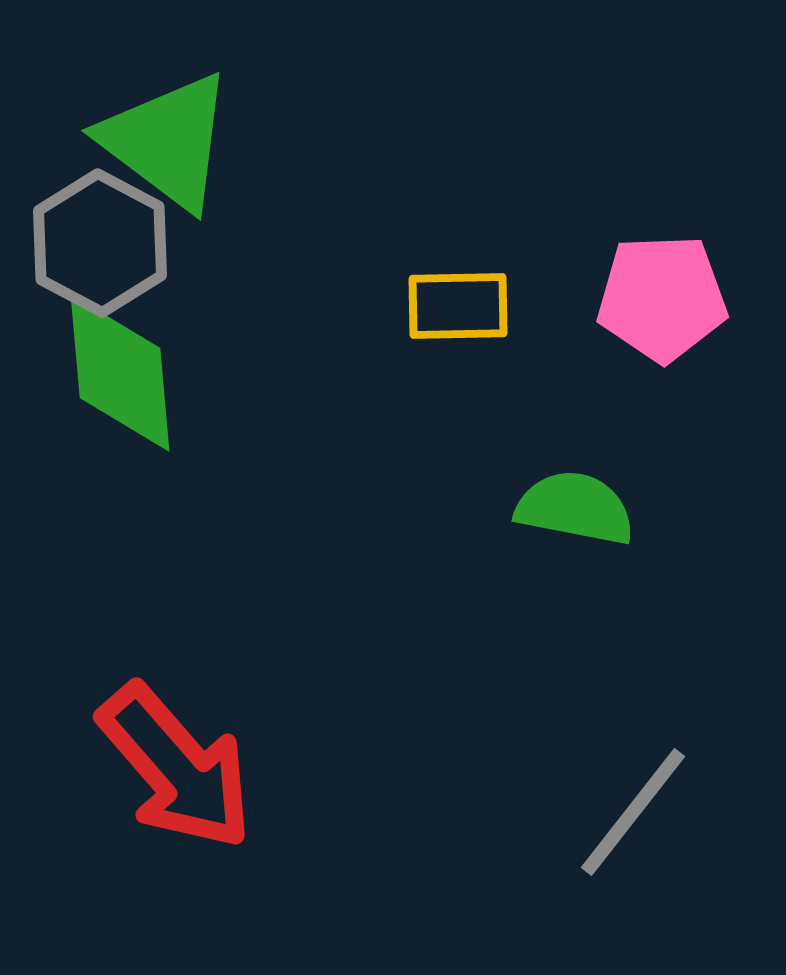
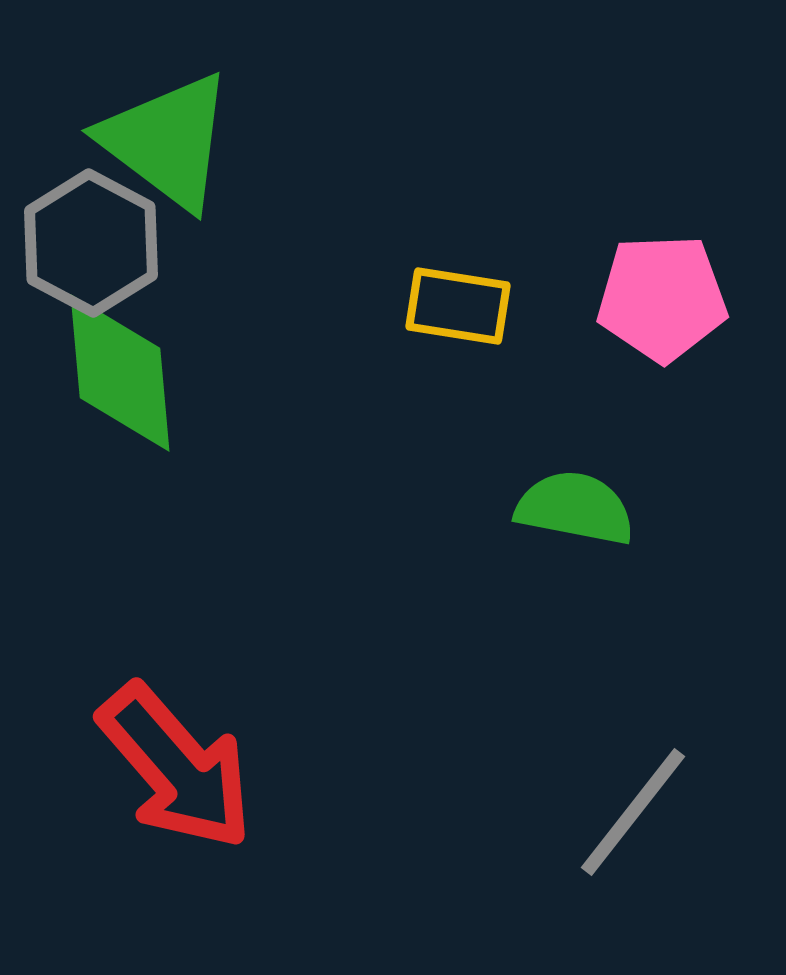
gray hexagon: moved 9 px left
yellow rectangle: rotated 10 degrees clockwise
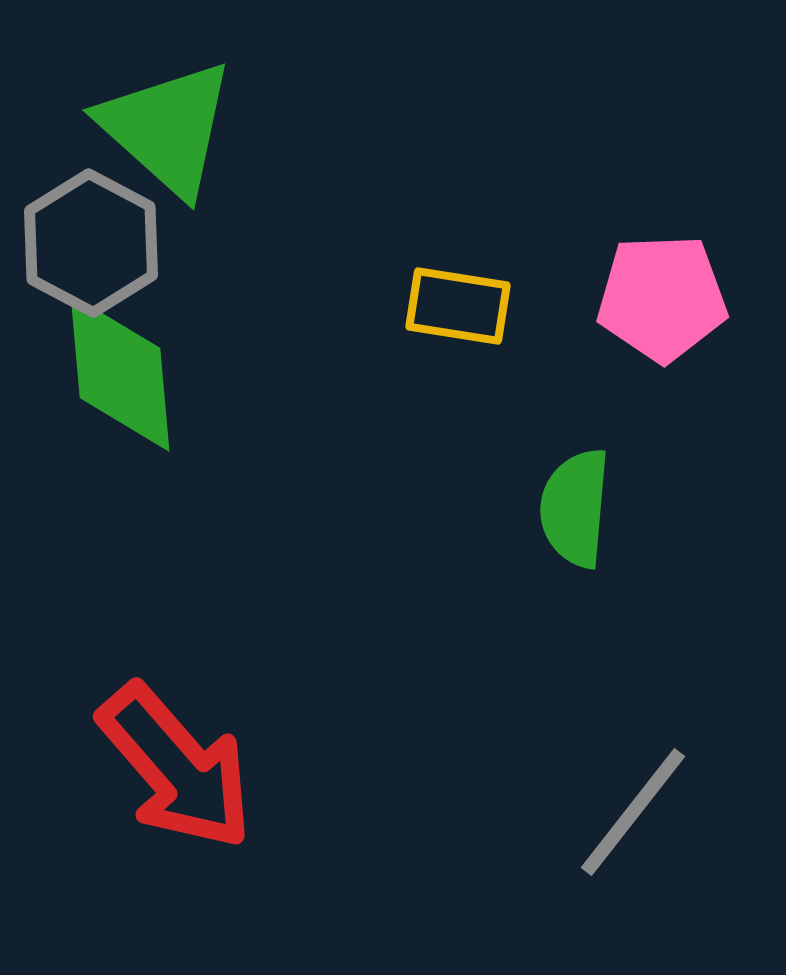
green triangle: moved 13 px up; rotated 5 degrees clockwise
green semicircle: rotated 96 degrees counterclockwise
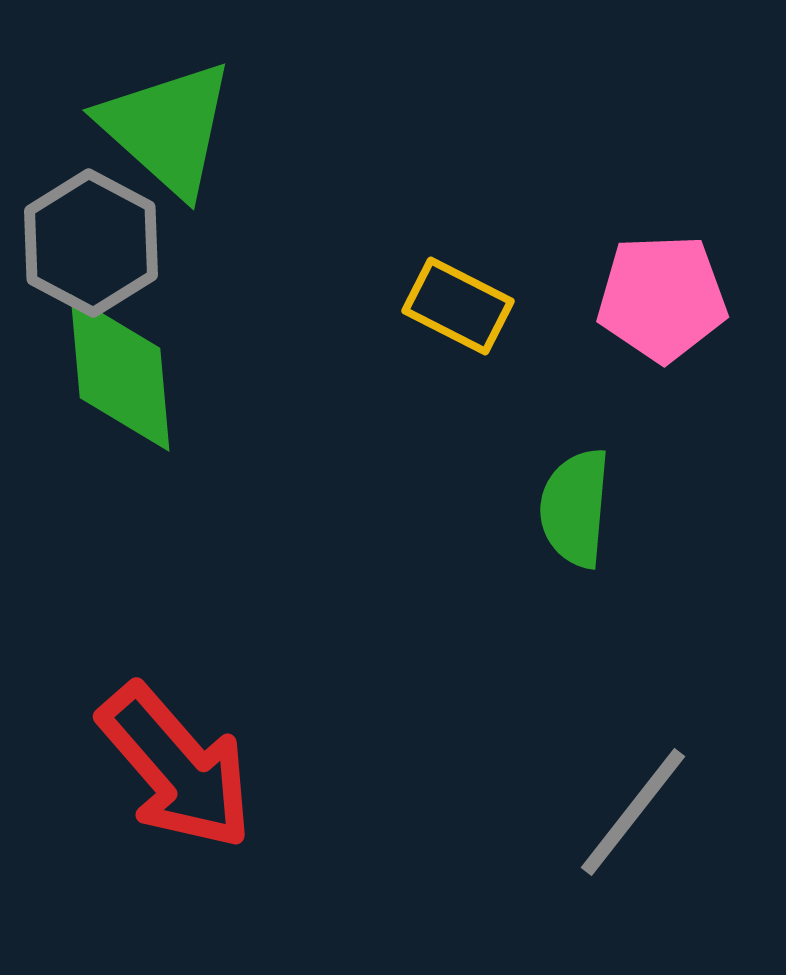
yellow rectangle: rotated 18 degrees clockwise
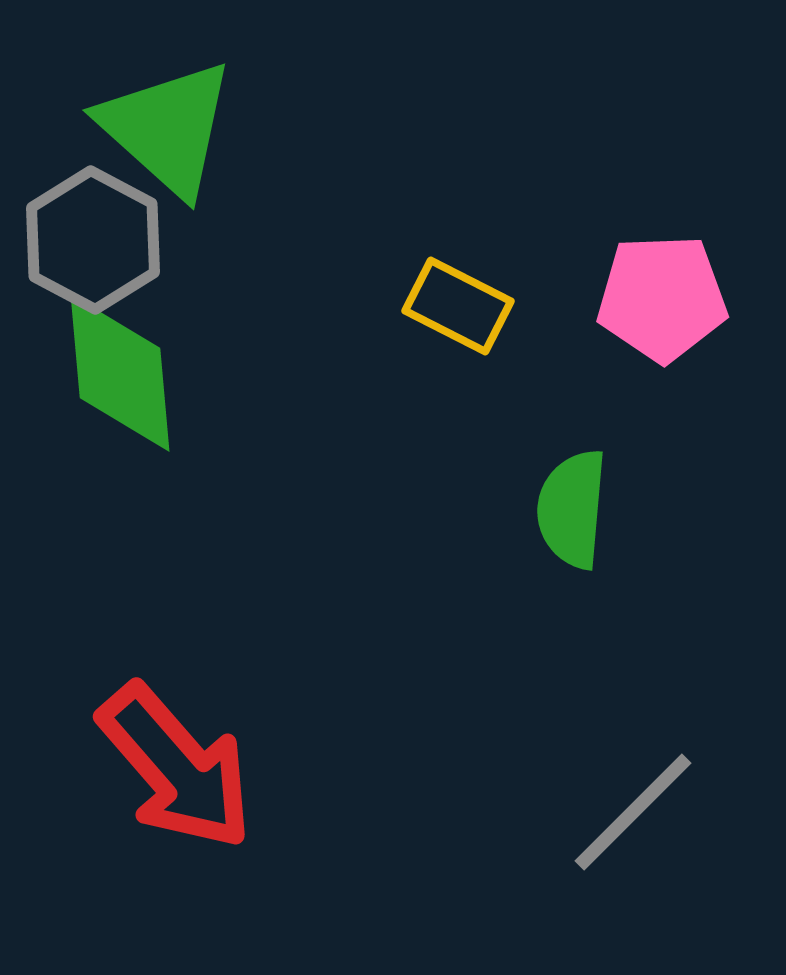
gray hexagon: moved 2 px right, 3 px up
green semicircle: moved 3 px left, 1 px down
gray line: rotated 7 degrees clockwise
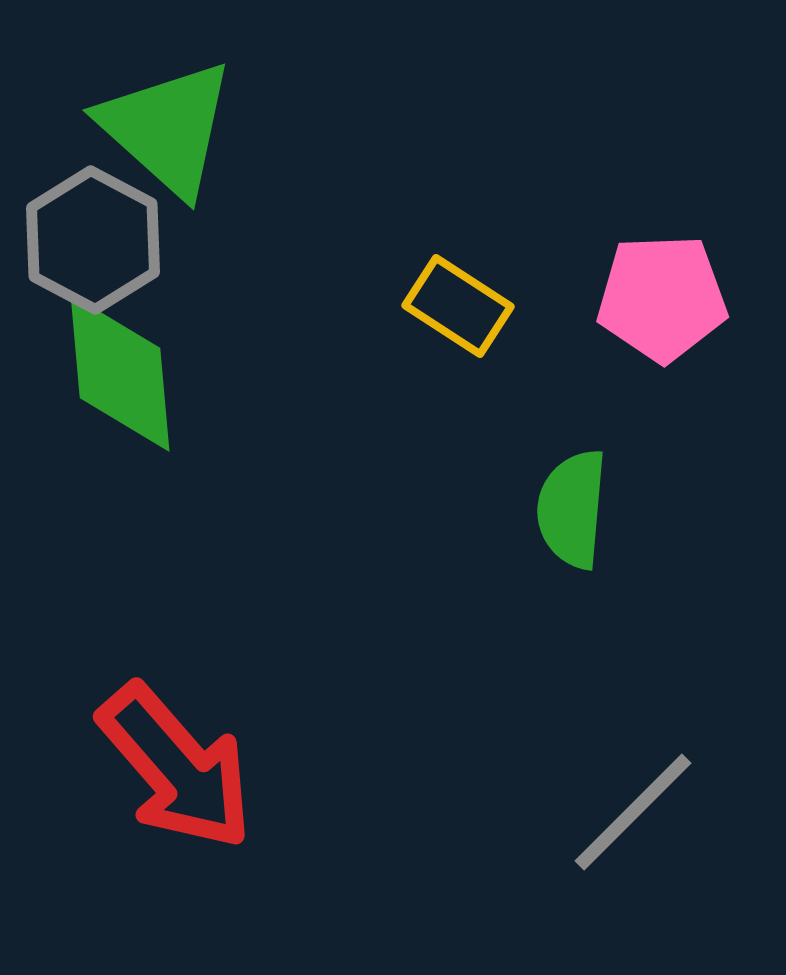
yellow rectangle: rotated 6 degrees clockwise
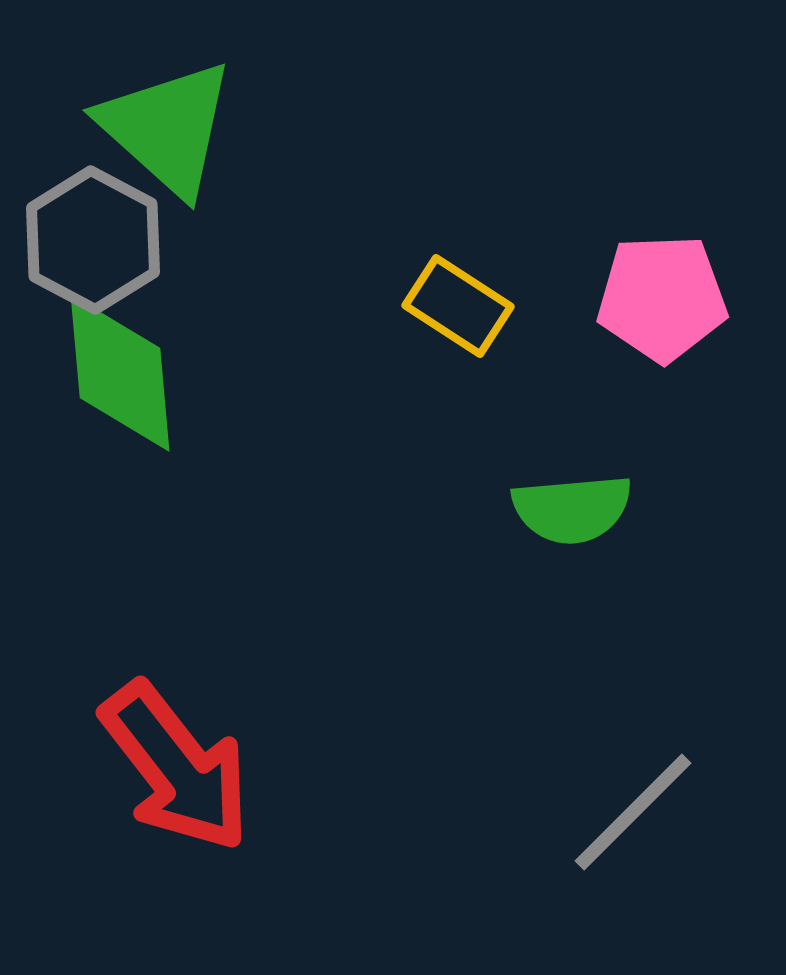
green semicircle: rotated 100 degrees counterclockwise
red arrow: rotated 3 degrees clockwise
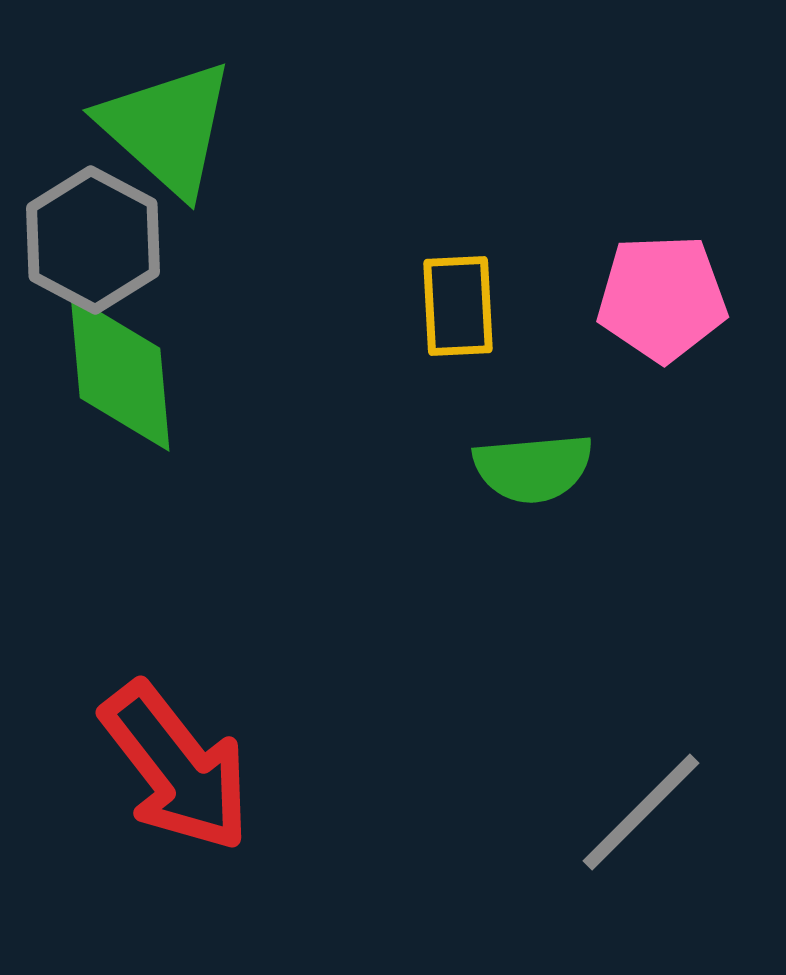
yellow rectangle: rotated 54 degrees clockwise
green semicircle: moved 39 px left, 41 px up
gray line: moved 8 px right
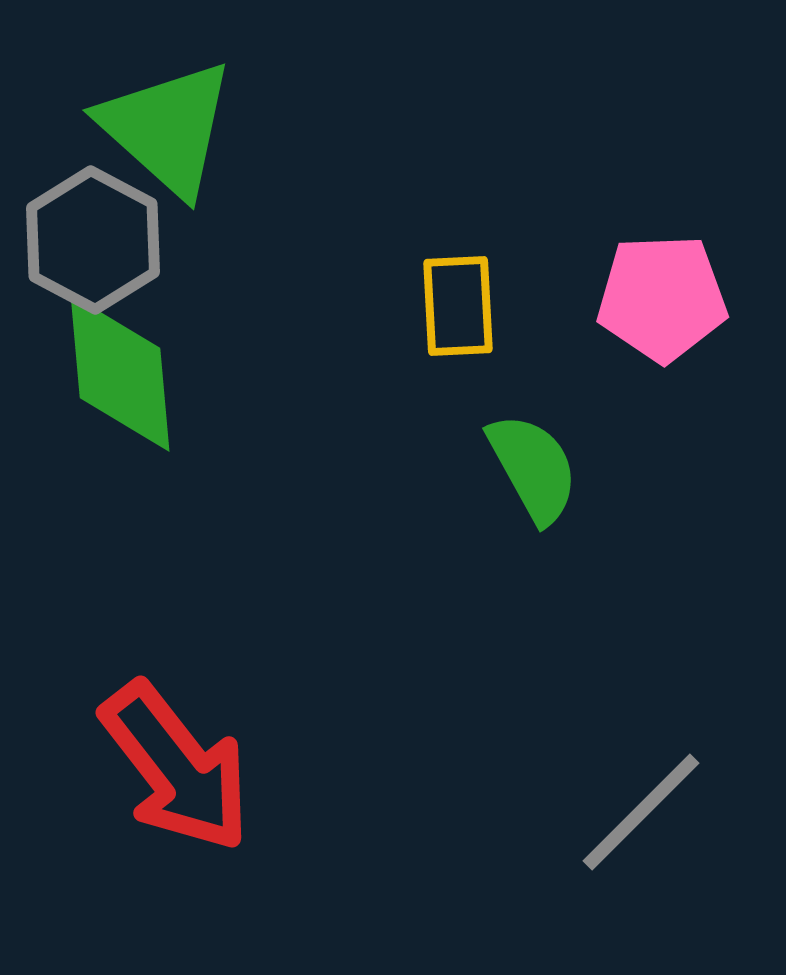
green semicircle: rotated 114 degrees counterclockwise
